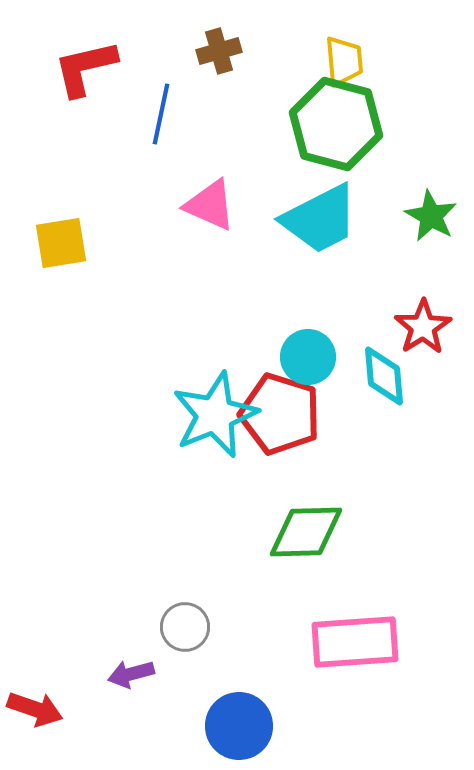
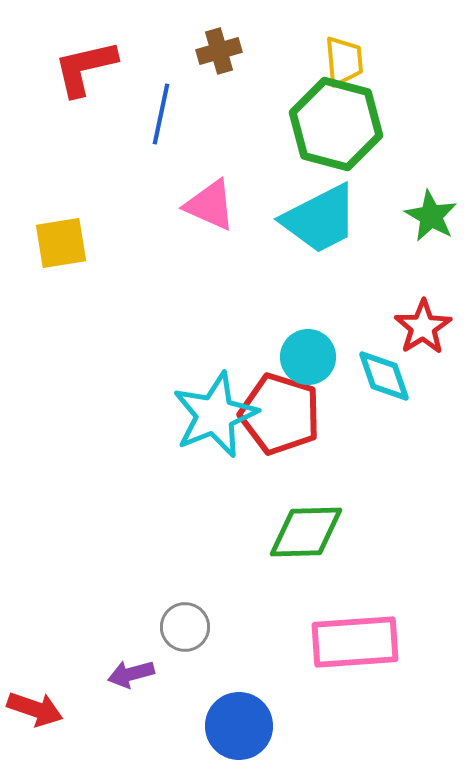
cyan diamond: rotated 14 degrees counterclockwise
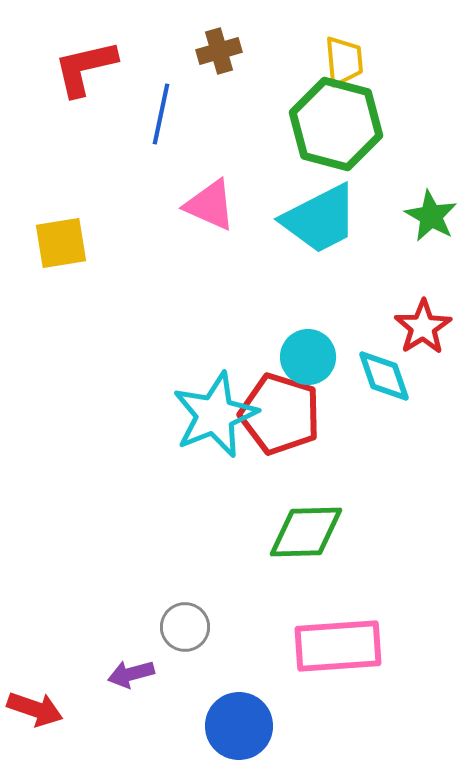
pink rectangle: moved 17 px left, 4 px down
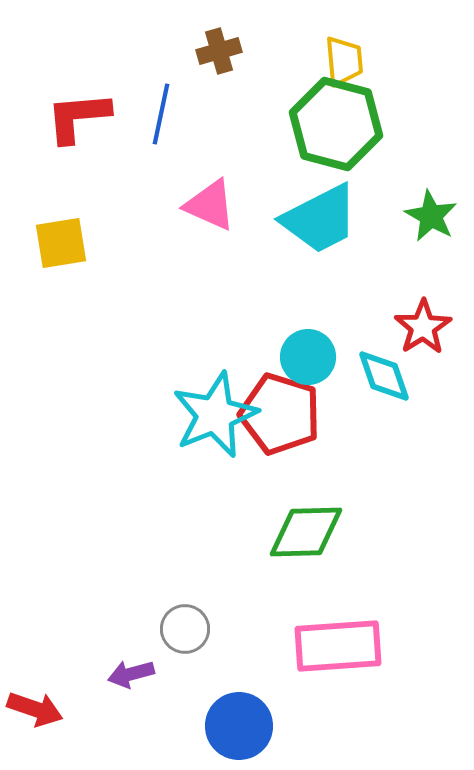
red L-shape: moved 7 px left, 49 px down; rotated 8 degrees clockwise
gray circle: moved 2 px down
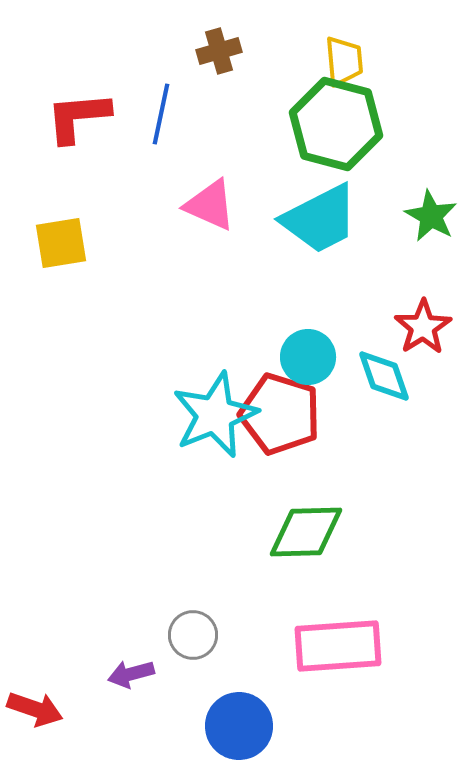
gray circle: moved 8 px right, 6 px down
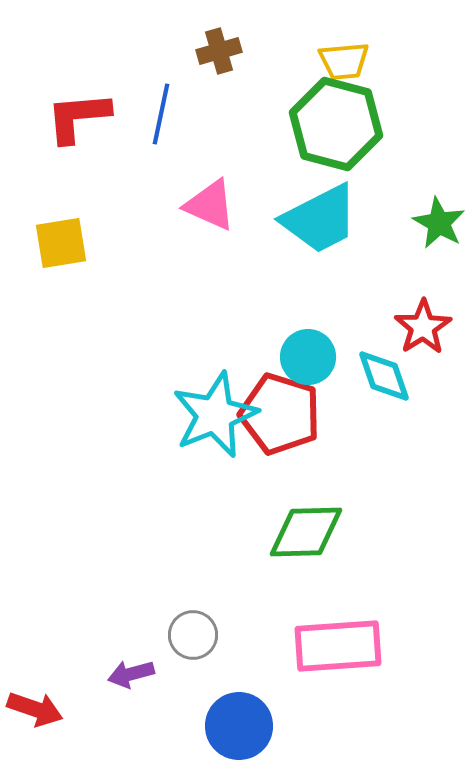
yellow trapezoid: rotated 90 degrees clockwise
green star: moved 8 px right, 7 px down
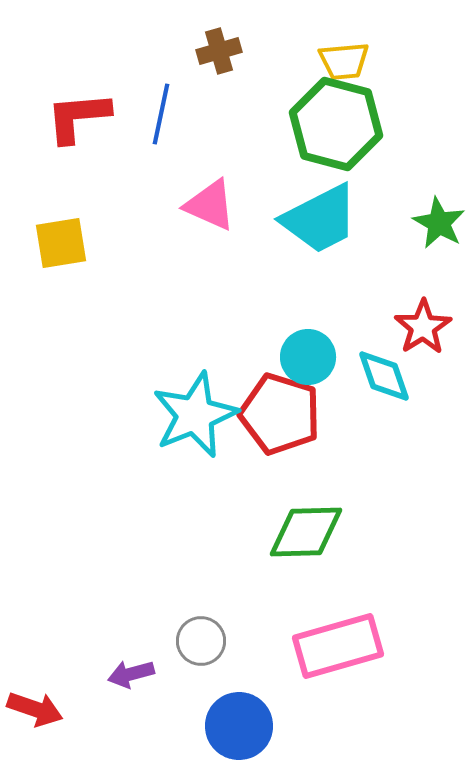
cyan star: moved 20 px left
gray circle: moved 8 px right, 6 px down
pink rectangle: rotated 12 degrees counterclockwise
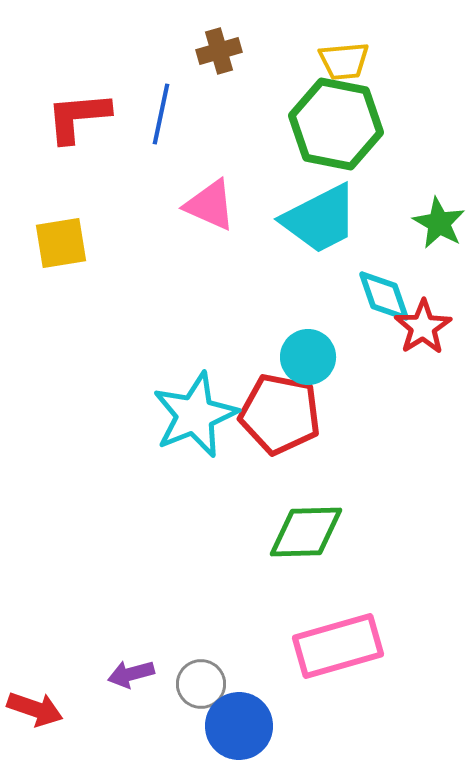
green hexagon: rotated 4 degrees counterclockwise
cyan diamond: moved 80 px up
red pentagon: rotated 6 degrees counterclockwise
gray circle: moved 43 px down
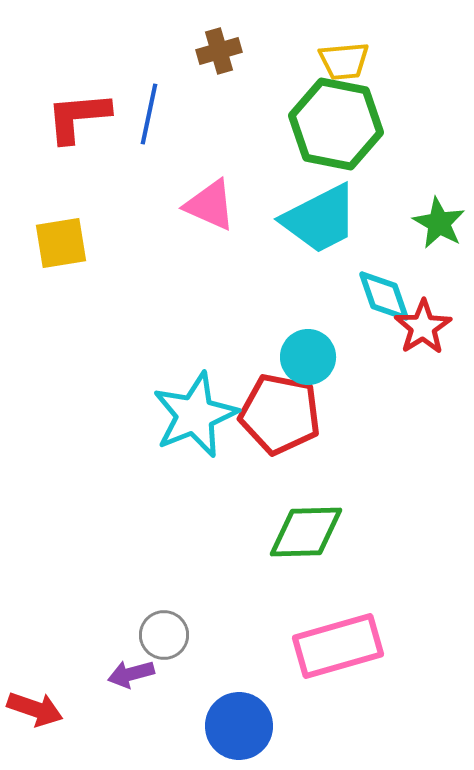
blue line: moved 12 px left
gray circle: moved 37 px left, 49 px up
